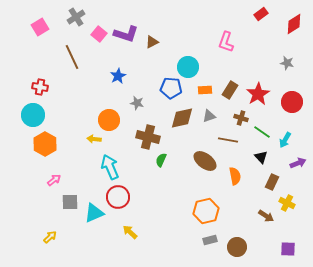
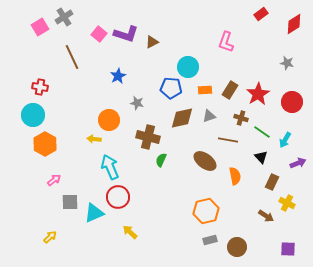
gray cross at (76, 17): moved 12 px left
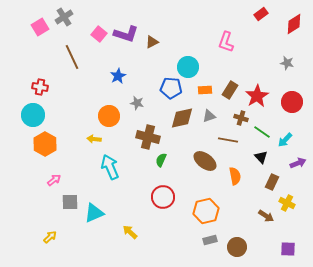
red star at (258, 94): moved 1 px left, 2 px down
orange circle at (109, 120): moved 4 px up
cyan arrow at (285, 140): rotated 14 degrees clockwise
red circle at (118, 197): moved 45 px right
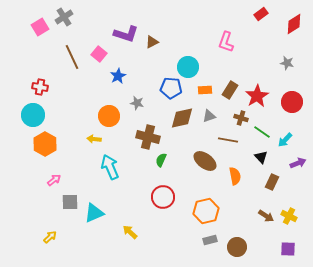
pink square at (99, 34): moved 20 px down
yellow cross at (287, 203): moved 2 px right, 13 px down
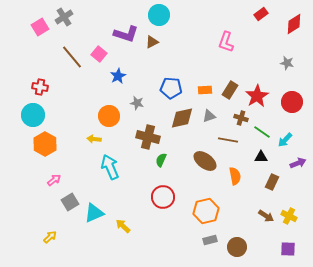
brown line at (72, 57): rotated 15 degrees counterclockwise
cyan circle at (188, 67): moved 29 px left, 52 px up
black triangle at (261, 157): rotated 48 degrees counterclockwise
gray square at (70, 202): rotated 30 degrees counterclockwise
yellow arrow at (130, 232): moved 7 px left, 6 px up
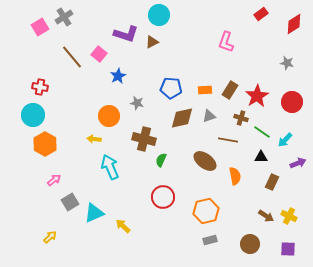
brown cross at (148, 137): moved 4 px left, 2 px down
brown circle at (237, 247): moved 13 px right, 3 px up
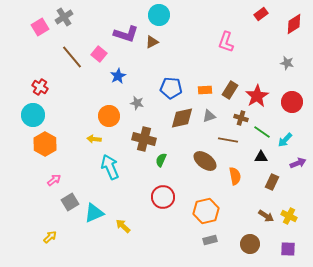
red cross at (40, 87): rotated 21 degrees clockwise
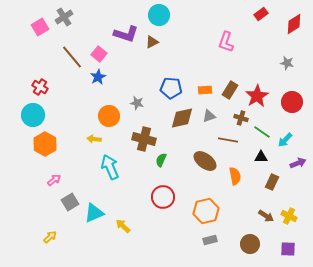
blue star at (118, 76): moved 20 px left, 1 px down
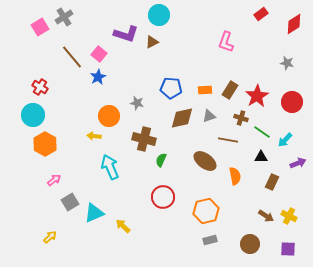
yellow arrow at (94, 139): moved 3 px up
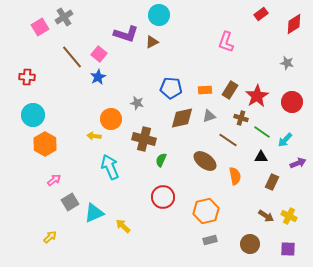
red cross at (40, 87): moved 13 px left, 10 px up; rotated 28 degrees counterclockwise
orange circle at (109, 116): moved 2 px right, 3 px down
brown line at (228, 140): rotated 24 degrees clockwise
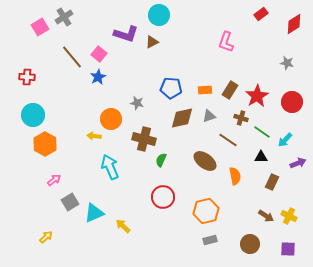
yellow arrow at (50, 237): moved 4 px left
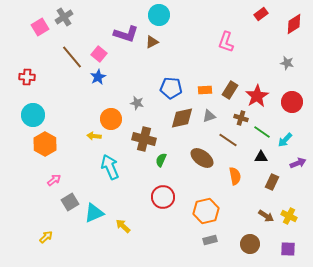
brown ellipse at (205, 161): moved 3 px left, 3 px up
